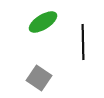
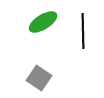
black line: moved 11 px up
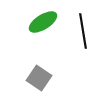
black line: rotated 8 degrees counterclockwise
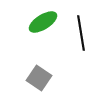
black line: moved 2 px left, 2 px down
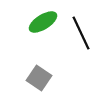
black line: rotated 16 degrees counterclockwise
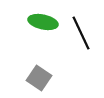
green ellipse: rotated 44 degrees clockwise
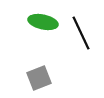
gray square: rotated 35 degrees clockwise
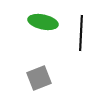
black line: rotated 28 degrees clockwise
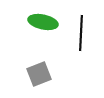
gray square: moved 4 px up
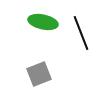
black line: rotated 24 degrees counterclockwise
